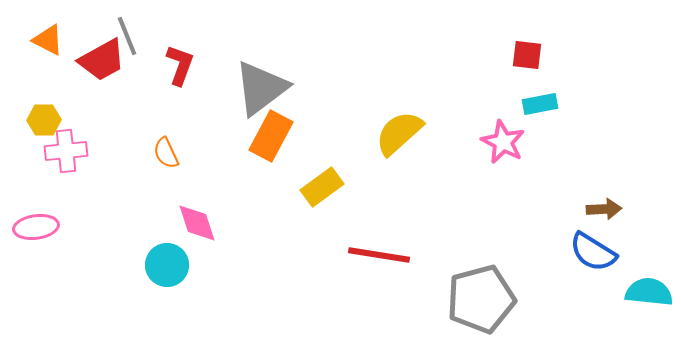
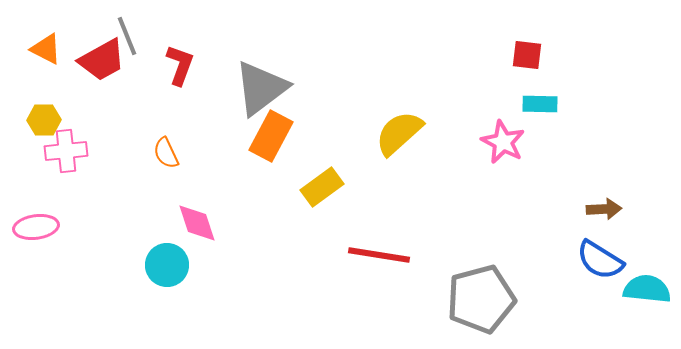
orange triangle: moved 2 px left, 9 px down
cyan rectangle: rotated 12 degrees clockwise
blue semicircle: moved 7 px right, 8 px down
cyan semicircle: moved 2 px left, 3 px up
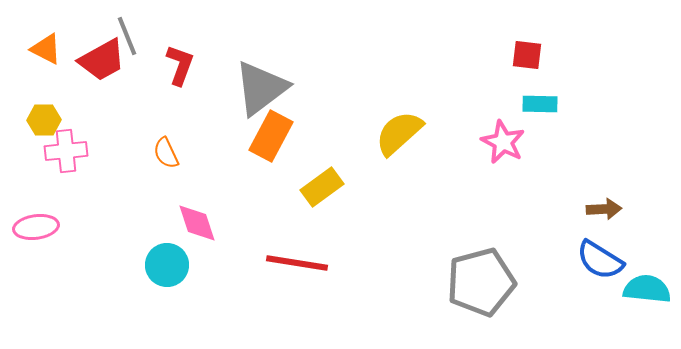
red line: moved 82 px left, 8 px down
gray pentagon: moved 17 px up
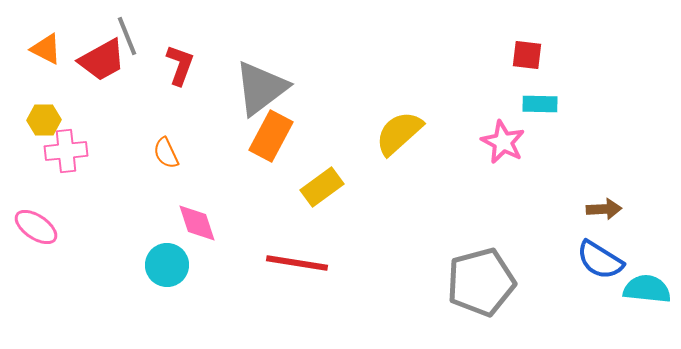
pink ellipse: rotated 42 degrees clockwise
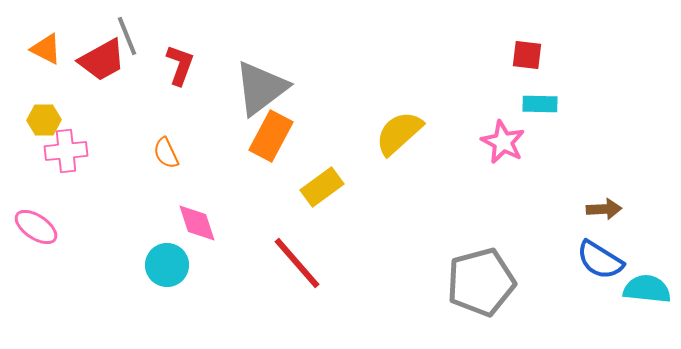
red line: rotated 40 degrees clockwise
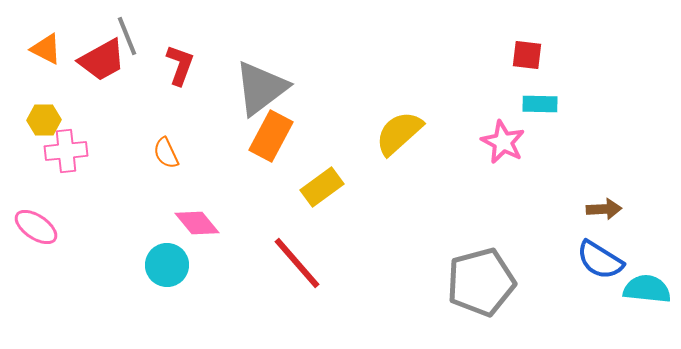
pink diamond: rotated 21 degrees counterclockwise
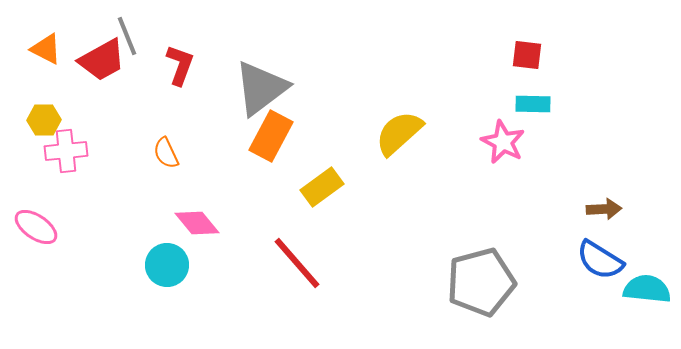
cyan rectangle: moved 7 px left
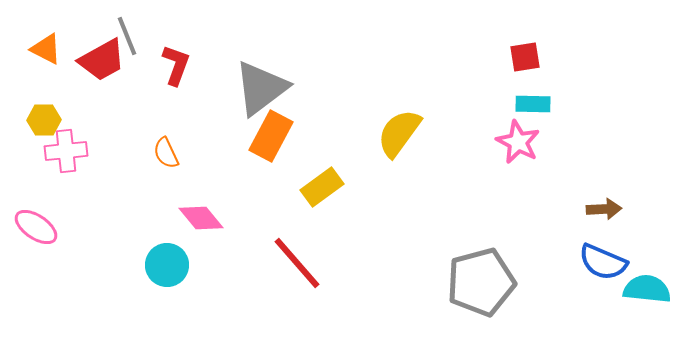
red square: moved 2 px left, 2 px down; rotated 16 degrees counterclockwise
red L-shape: moved 4 px left
yellow semicircle: rotated 12 degrees counterclockwise
pink star: moved 15 px right
pink diamond: moved 4 px right, 5 px up
blue semicircle: moved 3 px right, 2 px down; rotated 9 degrees counterclockwise
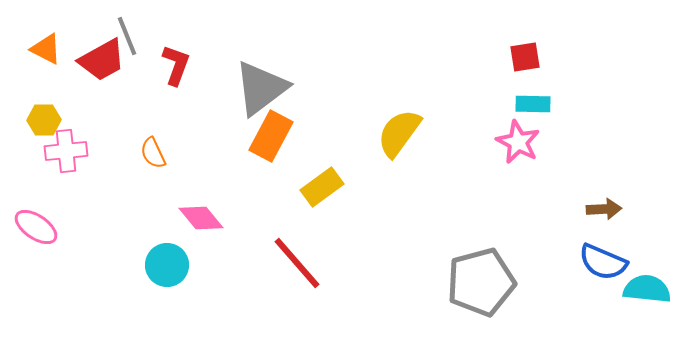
orange semicircle: moved 13 px left
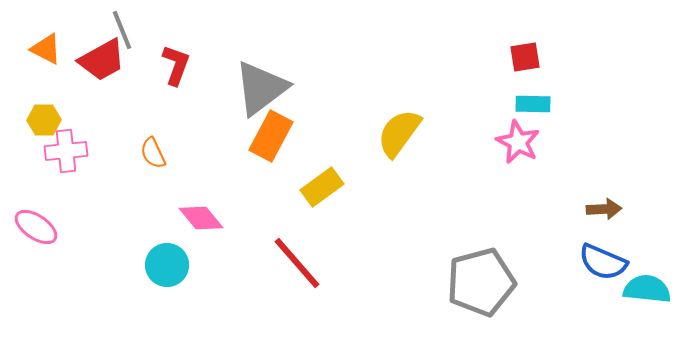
gray line: moved 5 px left, 6 px up
